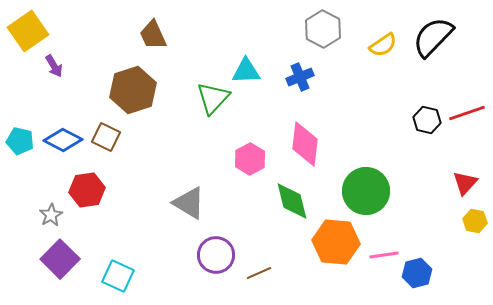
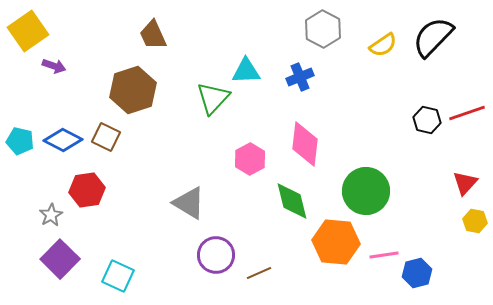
purple arrow: rotated 40 degrees counterclockwise
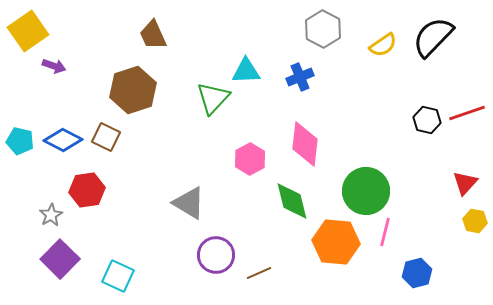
pink line: moved 1 px right, 23 px up; rotated 68 degrees counterclockwise
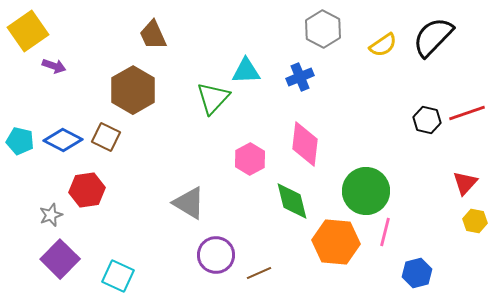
brown hexagon: rotated 12 degrees counterclockwise
gray star: rotated 10 degrees clockwise
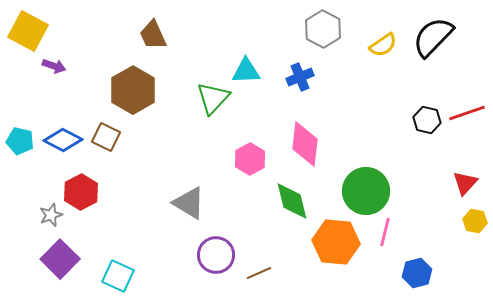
yellow square: rotated 27 degrees counterclockwise
red hexagon: moved 6 px left, 2 px down; rotated 20 degrees counterclockwise
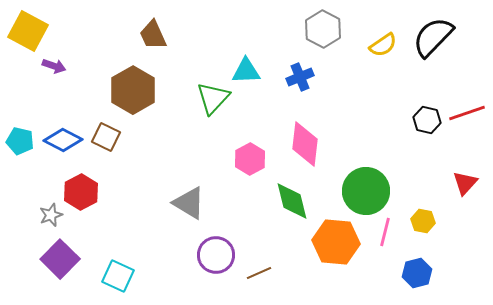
yellow hexagon: moved 52 px left
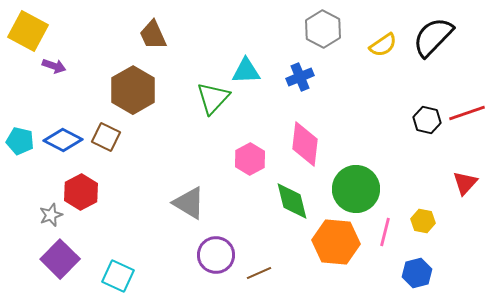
green circle: moved 10 px left, 2 px up
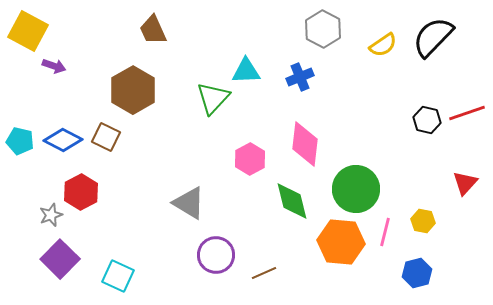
brown trapezoid: moved 5 px up
orange hexagon: moved 5 px right
brown line: moved 5 px right
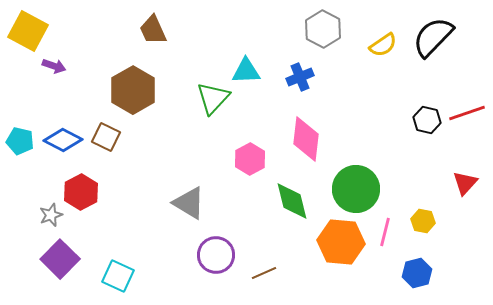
pink diamond: moved 1 px right, 5 px up
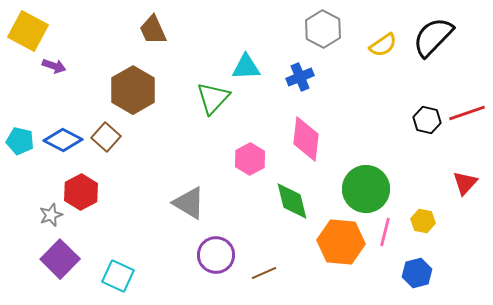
cyan triangle: moved 4 px up
brown square: rotated 16 degrees clockwise
green circle: moved 10 px right
